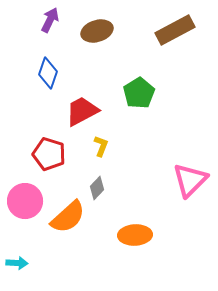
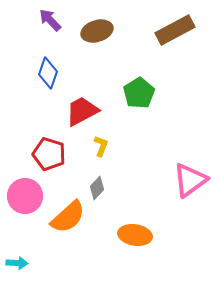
purple arrow: rotated 70 degrees counterclockwise
pink triangle: rotated 9 degrees clockwise
pink circle: moved 5 px up
orange ellipse: rotated 12 degrees clockwise
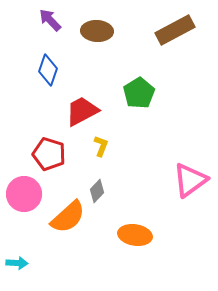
brown ellipse: rotated 20 degrees clockwise
blue diamond: moved 3 px up
gray diamond: moved 3 px down
pink circle: moved 1 px left, 2 px up
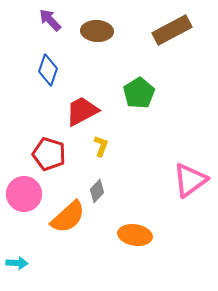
brown rectangle: moved 3 px left
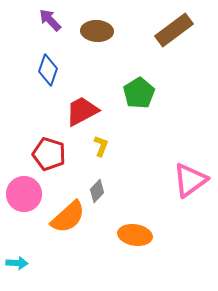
brown rectangle: moved 2 px right; rotated 9 degrees counterclockwise
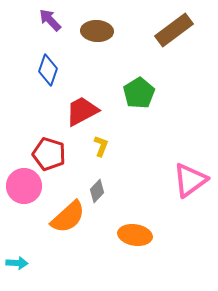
pink circle: moved 8 px up
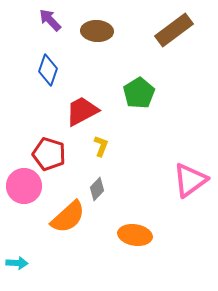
gray diamond: moved 2 px up
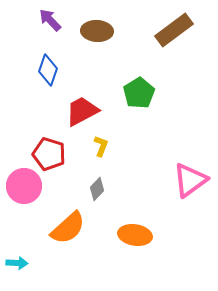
orange semicircle: moved 11 px down
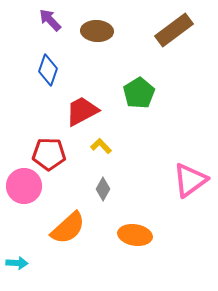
yellow L-shape: rotated 65 degrees counterclockwise
red pentagon: rotated 16 degrees counterclockwise
gray diamond: moved 6 px right; rotated 15 degrees counterclockwise
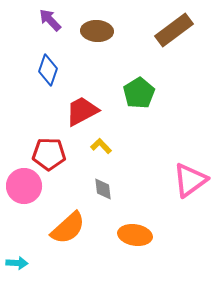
gray diamond: rotated 35 degrees counterclockwise
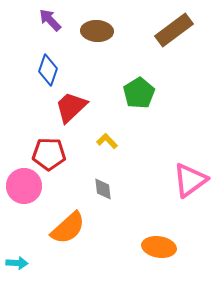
red trapezoid: moved 11 px left, 4 px up; rotated 15 degrees counterclockwise
yellow L-shape: moved 6 px right, 5 px up
orange ellipse: moved 24 px right, 12 px down
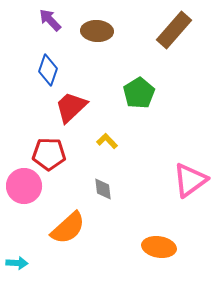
brown rectangle: rotated 12 degrees counterclockwise
